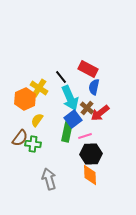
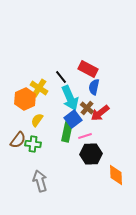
brown semicircle: moved 2 px left, 2 px down
orange diamond: moved 26 px right
gray arrow: moved 9 px left, 2 px down
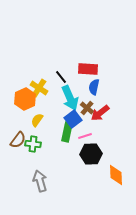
red rectangle: rotated 24 degrees counterclockwise
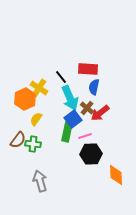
yellow semicircle: moved 1 px left, 1 px up
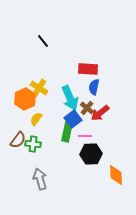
black line: moved 18 px left, 36 px up
pink line: rotated 16 degrees clockwise
gray arrow: moved 2 px up
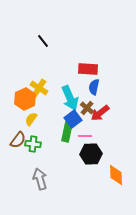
yellow semicircle: moved 5 px left
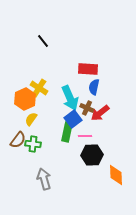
brown cross: rotated 16 degrees counterclockwise
black hexagon: moved 1 px right, 1 px down
gray arrow: moved 4 px right
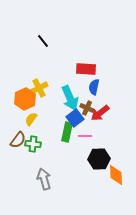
red rectangle: moved 2 px left
yellow cross: rotated 30 degrees clockwise
blue square: moved 2 px right, 1 px up
black hexagon: moved 7 px right, 4 px down
